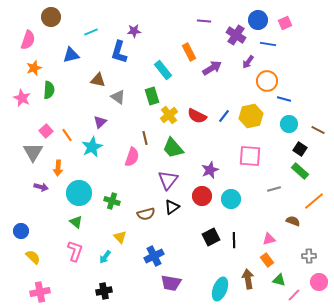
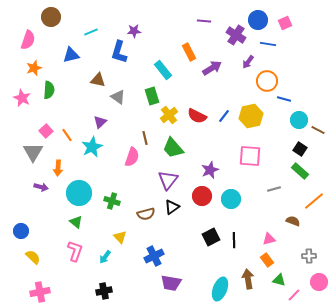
cyan circle at (289, 124): moved 10 px right, 4 px up
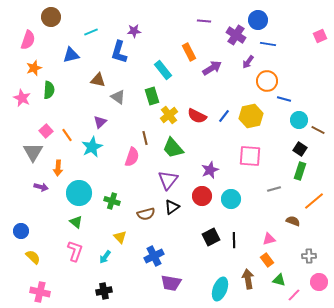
pink square at (285, 23): moved 35 px right, 13 px down
green rectangle at (300, 171): rotated 66 degrees clockwise
pink cross at (40, 292): rotated 24 degrees clockwise
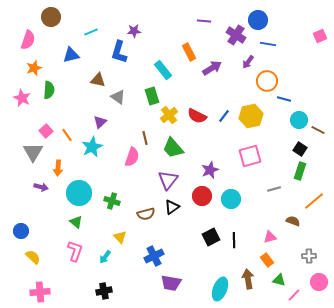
pink square at (250, 156): rotated 20 degrees counterclockwise
pink triangle at (269, 239): moved 1 px right, 2 px up
pink cross at (40, 292): rotated 18 degrees counterclockwise
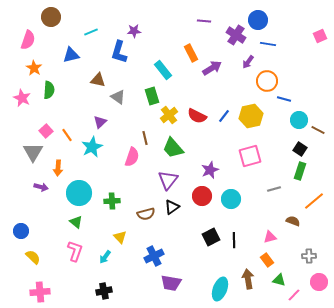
orange rectangle at (189, 52): moved 2 px right, 1 px down
orange star at (34, 68): rotated 21 degrees counterclockwise
green cross at (112, 201): rotated 21 degrees counterclockwise
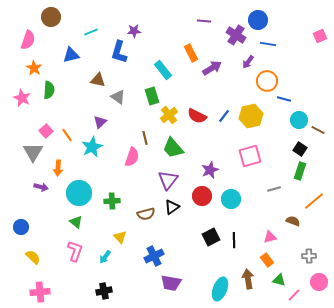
blue circle at (21, 231): moved 4 px up
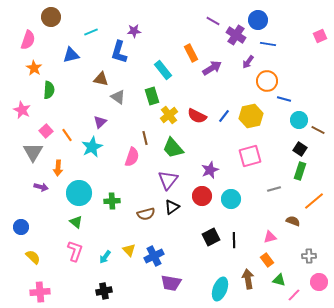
purple line at (204, 21): moved 9 px right; rotated 24 degrees clockwise
brown triangle at (98, 80): moved 3 px right, 1 px up
pink star at (22, 98): moved 12 px down
yellow triangle at (120, 237): moved 9 px right, 13 px down
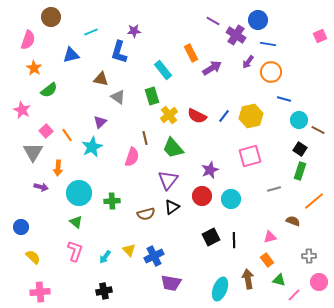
orange circle at (267, 81): moved 4 px right, 9 px up
green semicircle at (49, 90): rotated 48 degrees clockwise
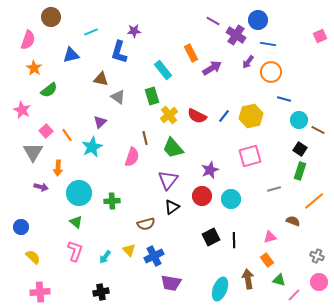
brown semicircle at (146, 214): moved 10 px down
gray cross at (309, 256): moved 8 px right; rotated 24 degrees clockwise
black cross at (104, 291): moved 3 px left, 1 px down
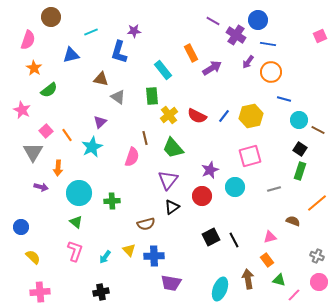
green rectangle at (152, 96): rotated 12 degrees clockwise
cyan circle at (231, 199): moved 4 px right, 12 px up
orange line at (314, 201): moved 3 px right, 2 px down
black line at (234, 240): rotated 28 degrees counterclockwise
blue cross at (154, 256): rotated 24 degrees clockwise
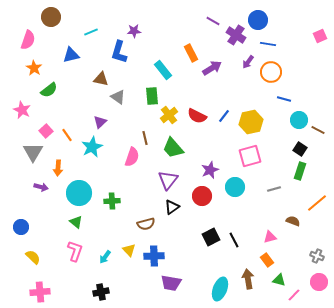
yellow hexagon at (251, 116): moved 6 px down
